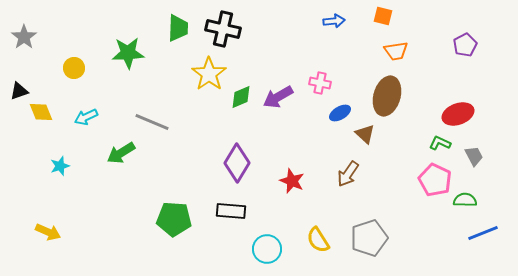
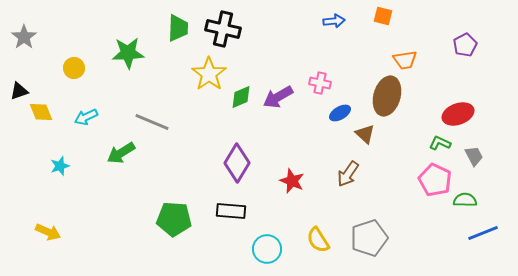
orange trapezoid: moved 9 px right, 9 px down
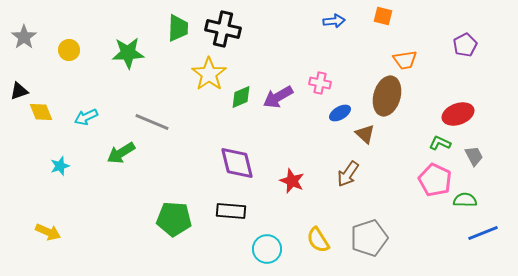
yellow circle: moved 5 px left, 18 px up
purple diamond: rotated 45 degrees counterclockwise
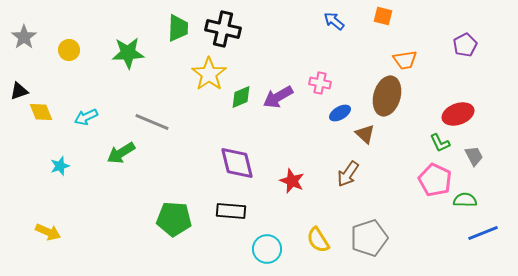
blue arrow: rotated 135 degrees counterclockwise
green L-shape: rotated 140 degrees counterclockwise
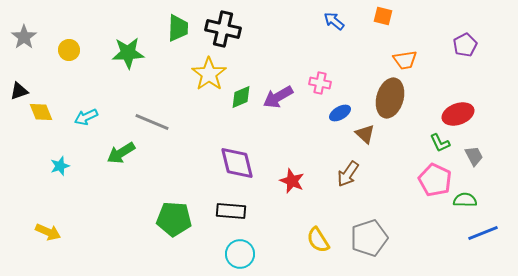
brown ellipse: moved 3 px right, 2 px down
cyan circle: moved 27 px left, 5 px down
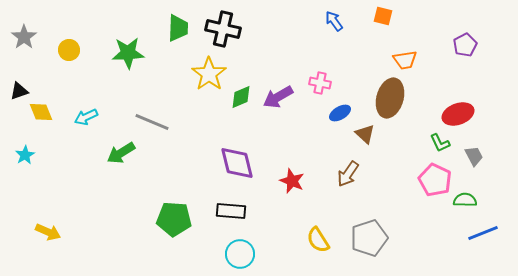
blue arrow: rotated 15 degrees clockwise
cyan star: moved 35 px left, 11 px up; rotated 12 degrees counterclockwise
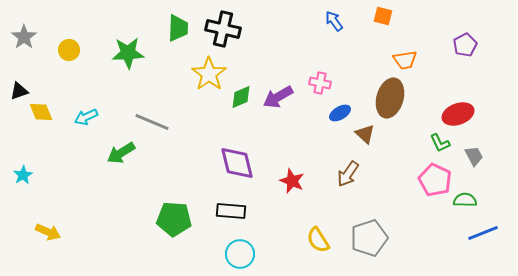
cyan star: moved 2 px left, 20 px down
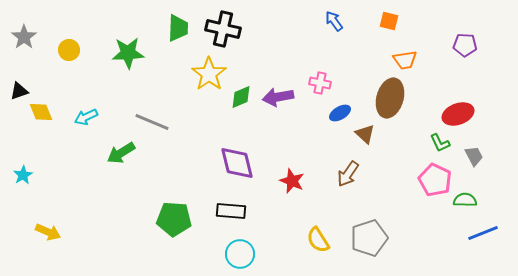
orange square: moved 6 px right, 5 px down
purple pentagon: rotated 30 degrees clockwise
purple arrow: rotated 20 degrees clockwise
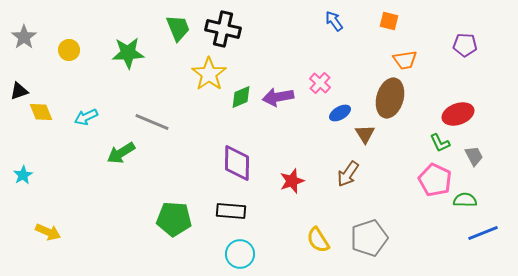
green trapezoid: rotated 24 degrees counterclockwise
pink cross: rotated 30 degrees clockwise
brown triangle: rotated 15 degrees clockwise
purple diamond: rotated 15 degrees clockwise
red star: rotated 30 degrees clockwise
